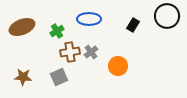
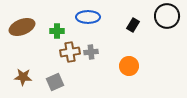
blue ellipse: moved 1 px left, 2 px up
green cross: rotated 32 degrees clockwise
gray cross: rotated 32 degrees clockwise
orange circle: moved 11 px right
gray square: moved 4 px left, 5 px down
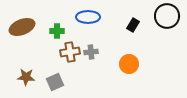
orange circle: moved 2 px up
brown star: moved 3 px right
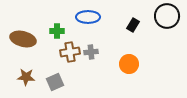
brown ellipse: moved 1 px right, 12 px down; rotated 35 degrees clockwise
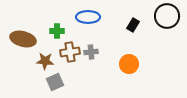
brown star: moved 19 px right, 16 px up
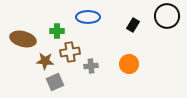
gray cross: moved 14 px down
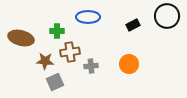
black rectangle: rotated 32 degrees clockwise
brown ellipse: moved 2 px left, 1 px up
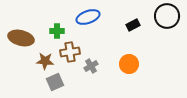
blue ellipse: rotated 20 degrees counterclockwise
gray cross: rotated 24 degrees counterclockwise
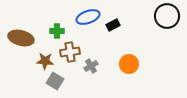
black rectangle: moved 20 px left
gray square: moved 1 px up; rotated 36 degrees counterclockwise
